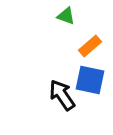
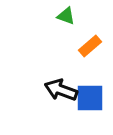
blue square: moved 18 px down; rotated 12 degrees counterclockwise
black arrow: moved 1 px left, 5 px up; rotated 36 degrees counterclockwise
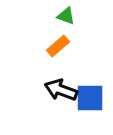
orange rectangle: moved 32 px left
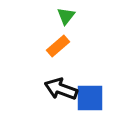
green triangle: rotated 48 degrees clockwise
black arrow: moved 1 px up
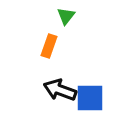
orange rectangle: moved 9 px left; rotated 30 degrees counterclockwise
black arrow: moved 1 px left, 1 px down
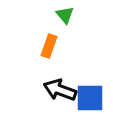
green triangle: moved 1 px left, 1 px up; rotated 18 degrees counterclockwise
